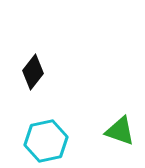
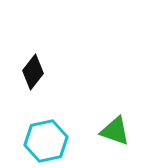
green triangle: moved 5 px left
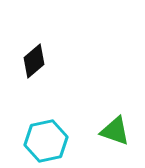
black diamond: moved 1 px right, 11 px up; rotated 12 degrees clockwise
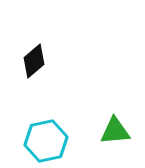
green triangle: rotated 24 degrees counterclockwise
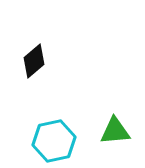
cyan hexagon: moved 8 px right
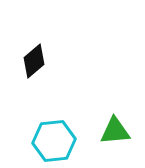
cyan hexagon: rotated 6 degrees clockwise
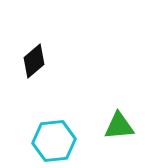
green triangle: moved 4 px right, 5 px up
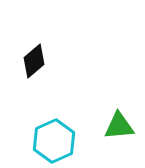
cyan hexagon: rotated 18 degrees counterclockwise
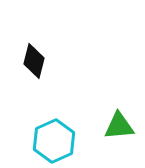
black diamond: rotated 36 degrees counterclockwise
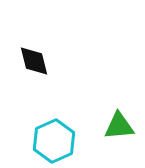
black diamond: rotated 28 degrees counterclockwise
